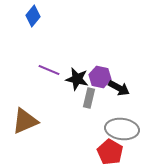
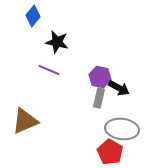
black star: moved 20 px left, 37 px up
gray rectangle: moved 10 px right
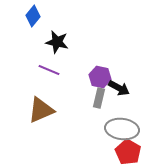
brown triangle: moved 16 px right, 11 px up
red pentagon: moved 18 px right
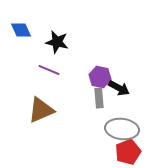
blue diamond: moved 12 px left, 14 px down; rotated 65 degrees counterclockwise
gray rectangle: rotated 18 degrees counterclockwise
red pentagon: rotated 20 degrees clockwise
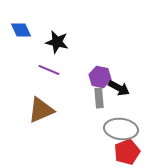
gray ellipse: moved 1 px left
red pentagon: moved 1 px left
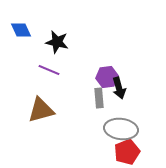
purple hexagon: moved 7 px right; rotated 20 degrees counterclockwise
black arrow: rotated 45 degrees clockwise
brown triangle: rotated 8 degrees clockwise
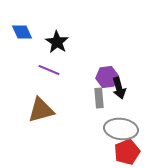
blue diamond: moved 1 px right, 2 px down
black star: rotated 20 degrees clockwise
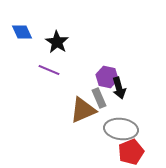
purple hexagon: rotated 20 degrees clockwise
gray rectangle: rotated 18 degrees counterclockwise
brown triangle: moved 42 px right; rotated 8 degrees counterclockwise
red pentagon: moved 4 px right
